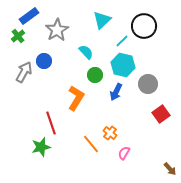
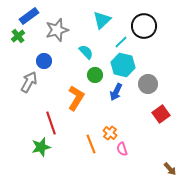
gray star: rotated 15 degrees clockwise
cyan line: moved 1 px left, 1 px down
gray arrow: moved 5 px right, 10 px down
orange line: rotated 18 degrees clockwise
pink semicircle: moved 2 px left, 4 px up; rotated 48 degrees counterclockwise
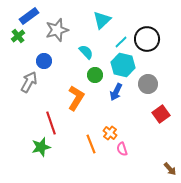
black circle: moved 3 px right, 13 px down
